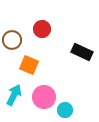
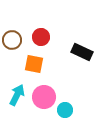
red circle: moved 1 px left, 8 px down
orange square: moved 5 px right, 1 px up; rotated 12 degrees counterclockwise
cyan arrow: moved 3 px right
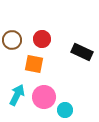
red circle: moved 1 px right, 2 px down
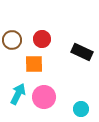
orange square: rotated 12 degrees counterclockwise
cyan arrow: moved 1 px right, 1 px up
cyan circle: moved 16 px right, 1 px up
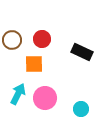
pink circle: moved 1 px right, 1 px down
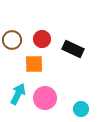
black rectangle: moved 9 px left, 3 px up
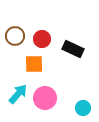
brown circle: moved 3 px right, 4 px up
cyan arrow: rotated 15 degrees clockwise
cyan circle: moved 2 px right, 1 px up
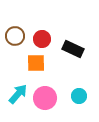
orange square: moved 2 px right, 1 px up
cyan circle: moved 4 px left, 12 px up
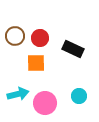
red circle: moved 2 px left, 1 px up
cyan arrow: rotated 35 degrees clockwise
pink circle: moved 5 px down
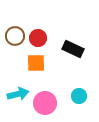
red circle: moved 2 px left
